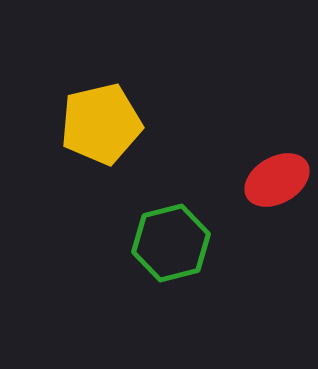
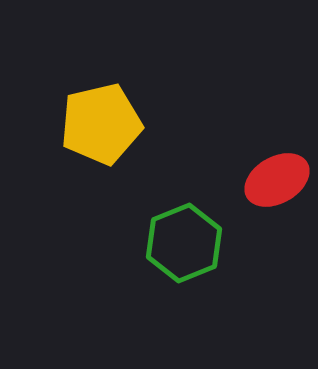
green hexagon: moved 13 px right; rotated 8 degrees counterclockwise
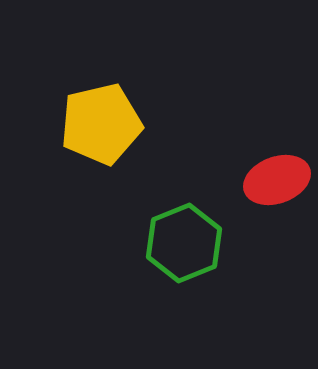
red ellipse: rotated 10 degrees clockwise
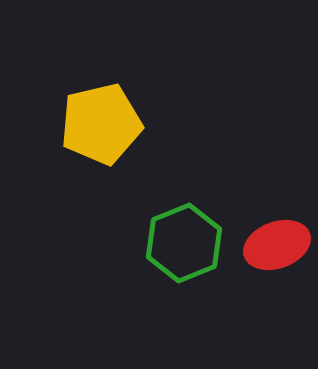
red ellipse: moved 65 px down
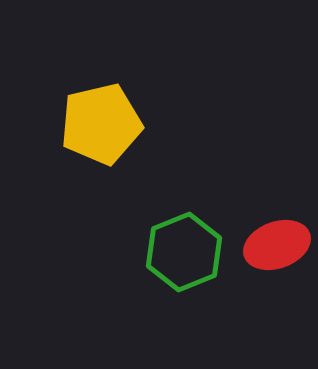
green hexagon: moved 9 px down
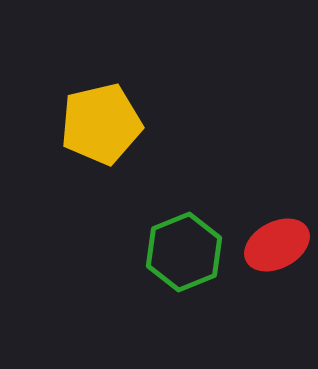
red ellipse: rotated 8 degrees counterclockwise
